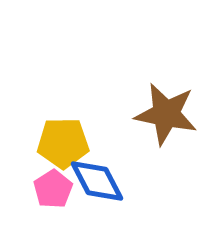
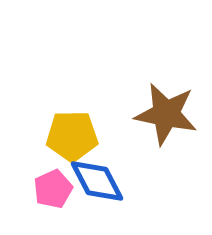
yellow pentagon: moved 9 px right, 7 px up
pink pentagon: rotated 9 degrees clockwise
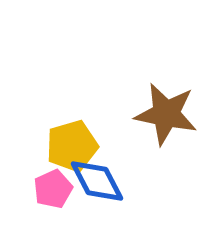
yellow pentagon: moved 10 px down; rotated 15 degrees counterclockwise
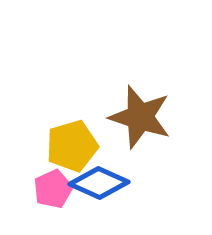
brown star: moved 26 px left, 3 px down; rotated 6 degrees clockwise
blue diamond: moved 2 px right, 2 px down; rotated 38 degrees counterclockwise
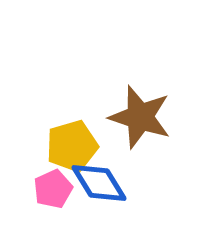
blue diamond: rotated 34 degrees clockwise
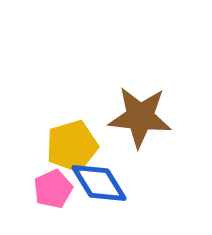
brown star: rotated 12 degrees counterclockwise
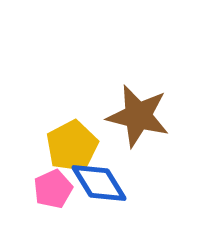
brown star: moved 2 px left, 1 px up; rotated 8 degrees clockwise
yellow pentagon: rotated 12 degrees counterclockwise
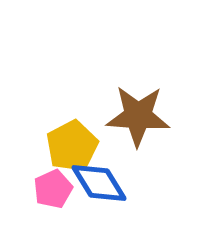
brown star: rotated 10 degrees counterclockwise
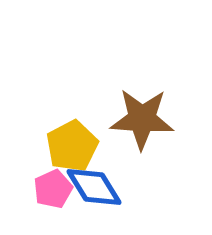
brown star: moved 4 px right, 3 px down
blue diamond: moved 5 px left, 4 px down
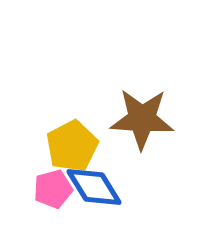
pink pentagon: rotated 9 degrees clockwise
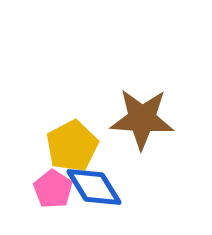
pink pentagon: rotated 24 degrees counterclockwise
